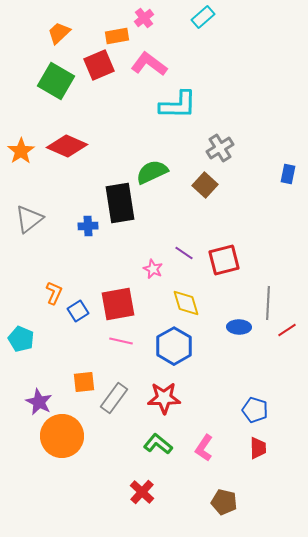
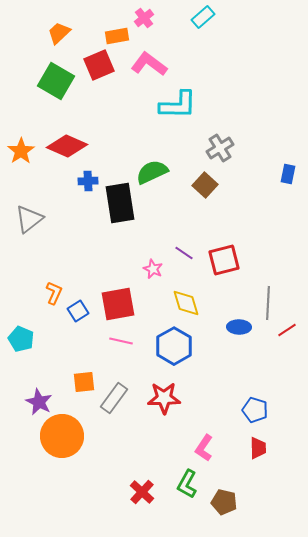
blue cross at (88, 226): moved 45 px up
green L-shape at (158, 444): moved 29 px right, 40 px down; rotated 100 degrees counterclockwise
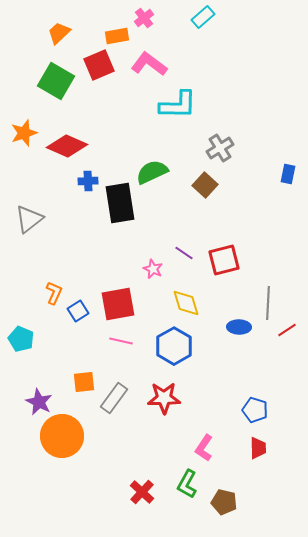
orange star at (21, 151): moved 3 px right, 18 px up; rotated 16 degrees clockwise
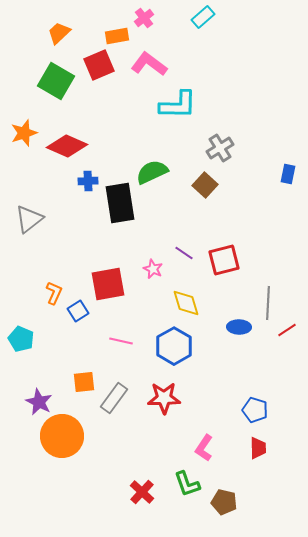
red square at (118, 304): moved 10 px left, 20 px up
green L-shape at (187, 484): rotated 48 degrees counterclockwise
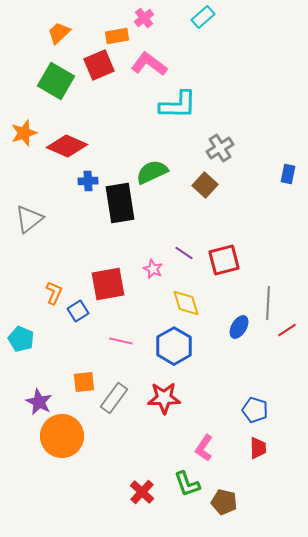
blue ellipse at (239, 327): rotated 60 degrees counterclockwise
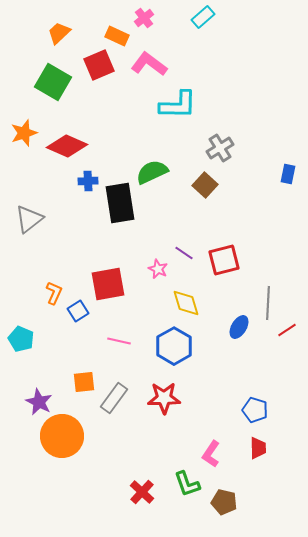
orange rectangle at (117, 36): rotated 35 degrees clockwise
green square at (56, 81): moved 3 px left, 1 px down
pink star at (153, 269): moved 5 px right
pink line at (121, 341): moved 2 px left
pink L-shape at (204, 448): moved 7 px right, 6 px down
